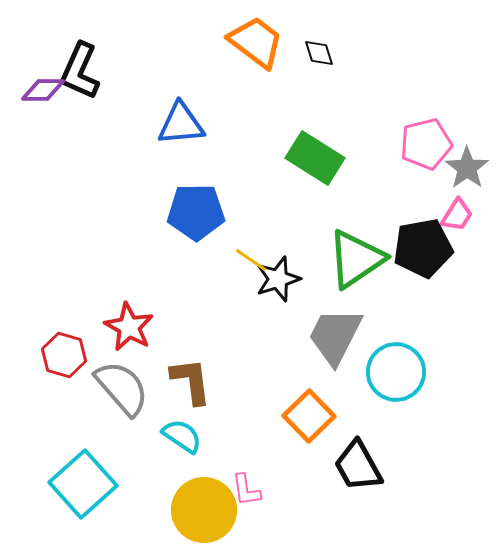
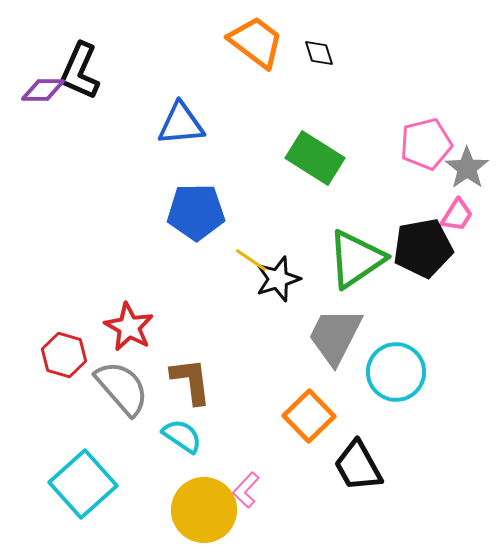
pink L-shape: rotated 51 degrees clockwise
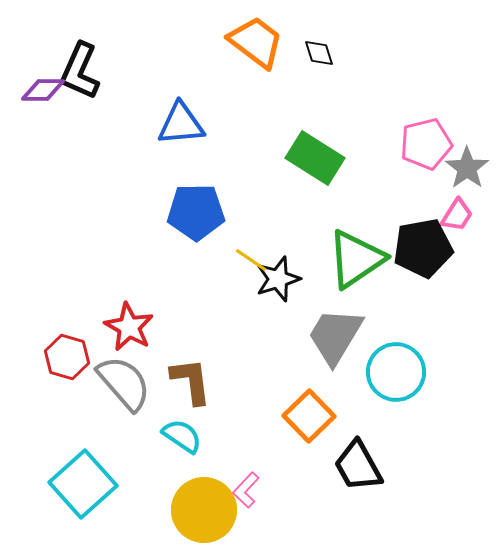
gray trapezoid: rotated 4 degrees clockwise
red hexagon: moved 3 px right, 2 px down
gray semicircle: moved 2 px right, 5 px up
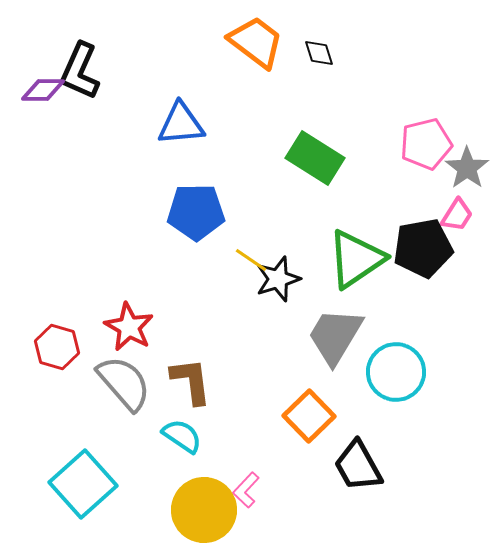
red hexagon: moved 10 px left, 10 px up
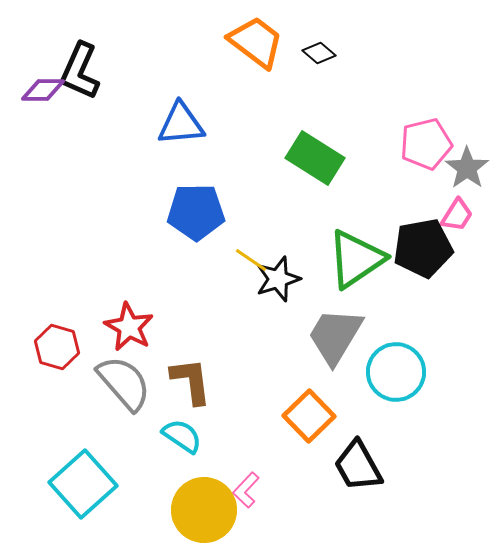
black diamond: rotated 32 degrees counterclockwise
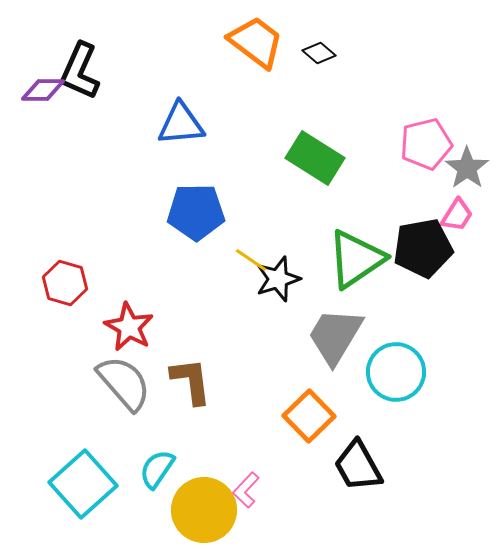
red hexagon: moved 8 px right, 64 px up
cyan semicircle: moved 25 px left, 33 px down; rotated 90 degrees counterclockwise
